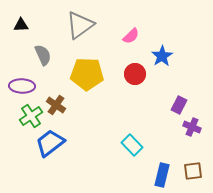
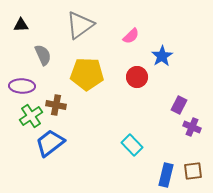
red circle: moved 2 px right, 3 px down
brown cross: rotated 24 degrees counterclockwise
blue rectangle: moved 4 px right
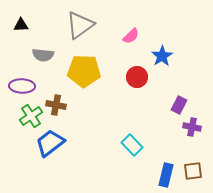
gray semicircle: rotated 120 degrees clockwise
yellow pentagon: moved 3 px left, 3 px up
purple cross: rotated 12 degrees counterclockwise
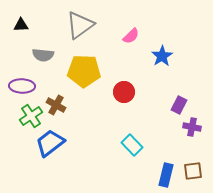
red circle: moved 13 px left, 15 px down
brown cross: rotated 18 degrees clockwise
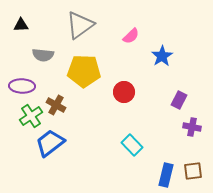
purple rectangle: moved 5 px up
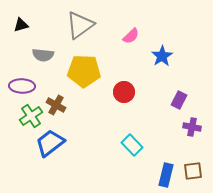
black triangle: rotated 14 degrees counterclockwise
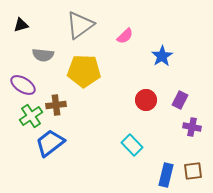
pink semicircle: moved 6 px left
purple ellipse: moved 1 px right, 1 px up; rotated 30 degrees clockwise
red circle: moved 22 px right, 8 px down
purple rectangle: moved 1 px right
brown cross: rotated 36 degrees counterclockwise
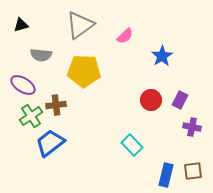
gray semicircle: moved 2 px left
red circle: moved 5 px right
